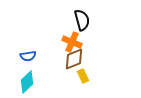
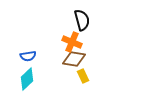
brown diamond: rotated 30 degrees clockwise
cyan diamond: moved 3 px up
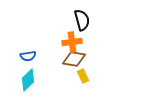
orange cross: rotated 30 degrees counterclockwise
cyan diamond: moved 1 px right, 1 px down
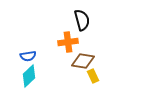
orange cross: moved 4 px left
brown diamond: moved 9 px right, 2 px down
yellow rectangle: moved 10 px right
cyan diamond: moved 1 px right, 4 px up
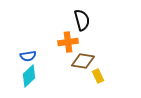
yellow rectangle: moved 5 px right
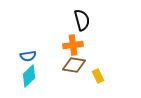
orange cross: moved 5 px right, 3 px down
brown diamond: moved 9 px left, 4 px down
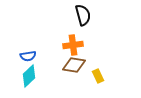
black semicircle: moved 1 px right, 5 px up
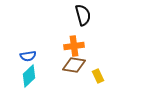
orange cross: moved 1 px right, 1 px down
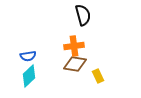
brown diamond: moved 1 px right, 1 px up
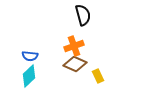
orange cross: rotated 12 degrees counterclockwise
blue semicircle: moved 2 px right; rotated 14 degrees clockwise
brown diamond: rotated 15 degrees clockwise
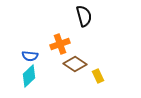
black semicircle: moved 1 px right, 1 px down
orange cross: moved 14 px left, 2 px up
brown diamond: rotated 10 degrees clockwise
